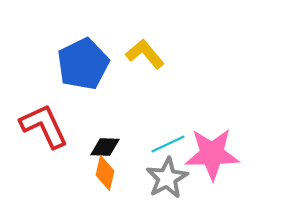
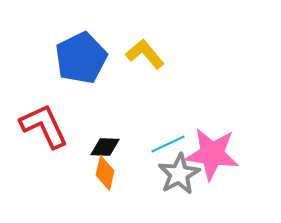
blue pentagon: moved 2 px left, 6 px up
pink star: rotated 8 degrees clockwise
gray star: moved 12 px right, 4 px up
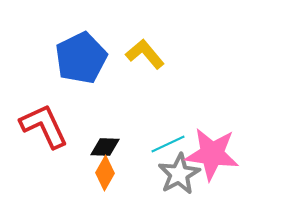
orange diamond: rotated 16 degrees clockwise
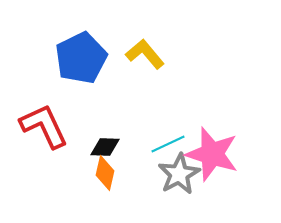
pink star: rotated 10 degrees clockwise
orange diamond: rotated 16 degrees counterclockwise
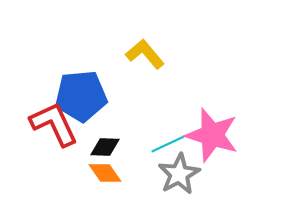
blue pentagon: moved 38 px down; rotated 21 degrees clockwise
red L-shape: moved 10 px right, 2 px up
pink star: moved 19 px up
orange diamond: rotated 48 degrees counterclockwise
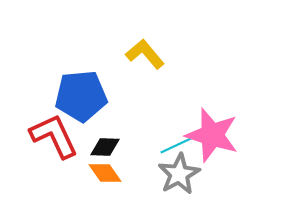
red L-shape: moved 12 px down
cyan line: moved 9 px right, 1 px down
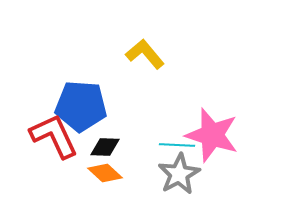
blue pentagon: moved 10 px down; rotated 9 degrees clockwise
cyan line: rotated 28 degrees clockwise
orange diamond: rotated 12 degrees counterclockwise
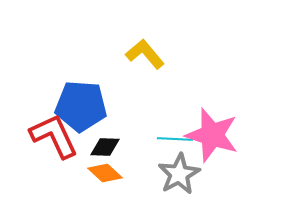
cyan line: moved 2 px left, 6 px up
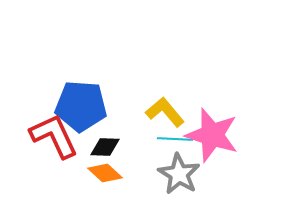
yellow L-shape: moved 20 px right, 58 px down
gray star: rotated 12 degrees counterclockwise
